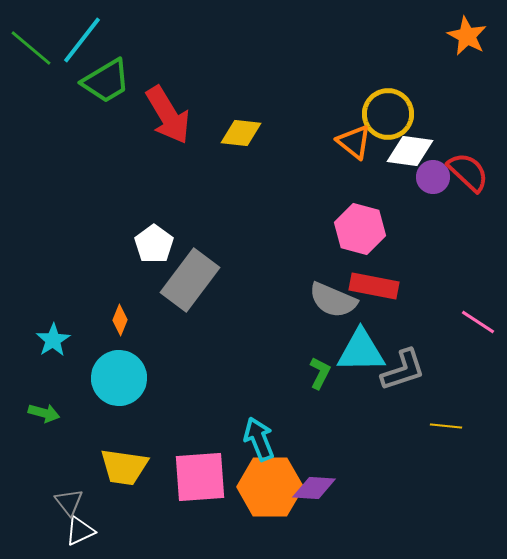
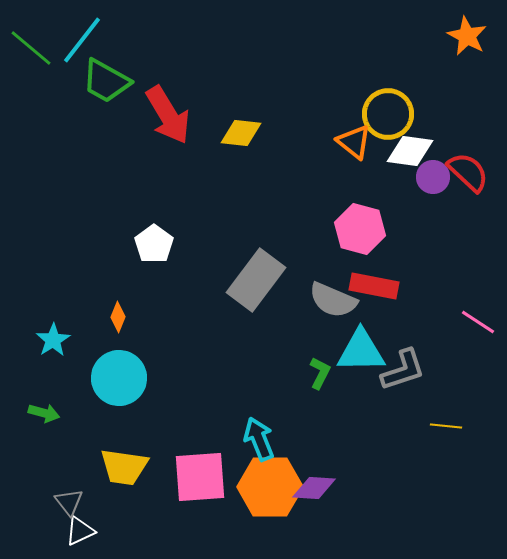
green trapezoid: rotated 60 degrees clockwise
gray rectangle: moved 66 px right
orange diamond: moved 2 px left, 3 px up
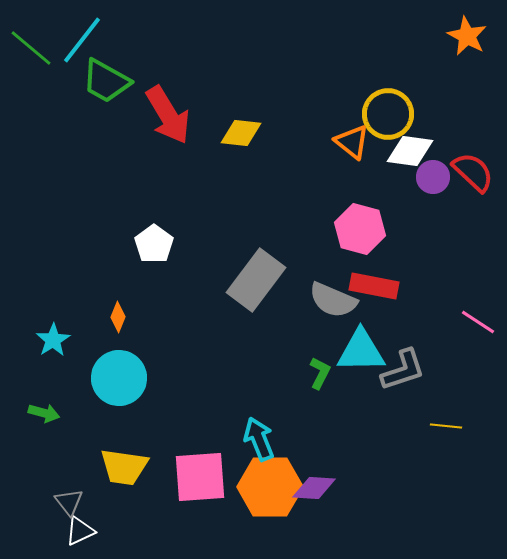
orange triangle: moved 2 px left
red semicircle: moved 5 px right
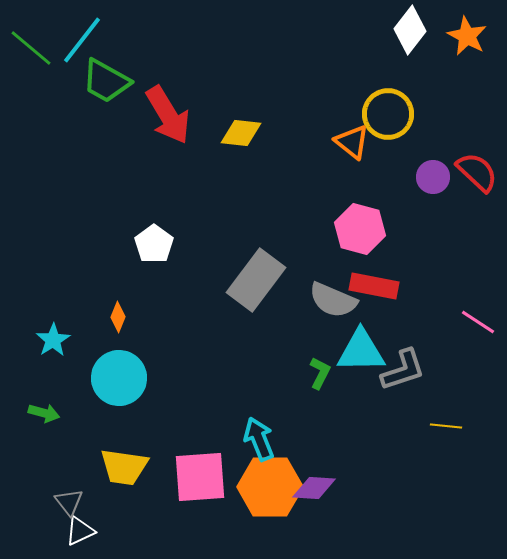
white diamond: moved 121 px up; rotated 60 degrees counterclockwise
red semicircle: moved 4 px right
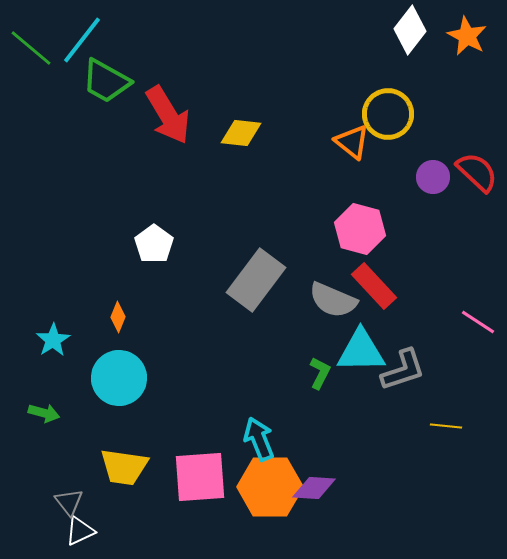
red rectangle: rotated 36 degrees clockwise
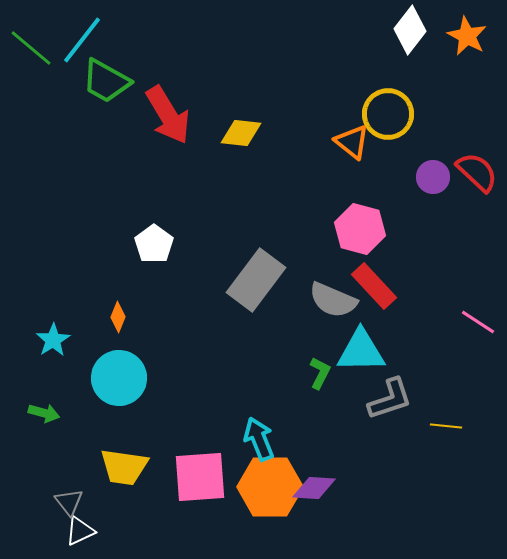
gray L-shape: moved 13 px left, 29 px down
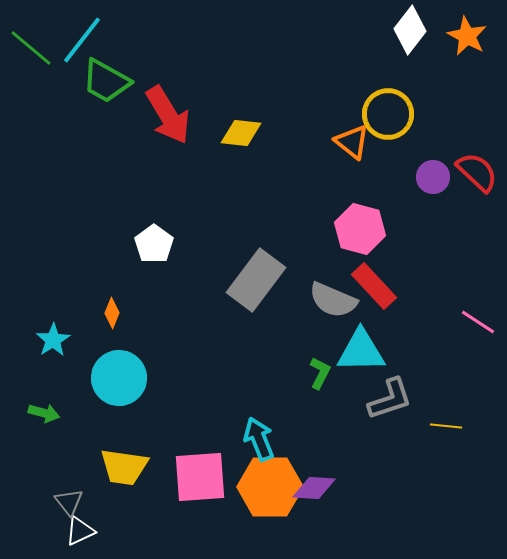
orange diamond: moved 6 px left, 4 px up
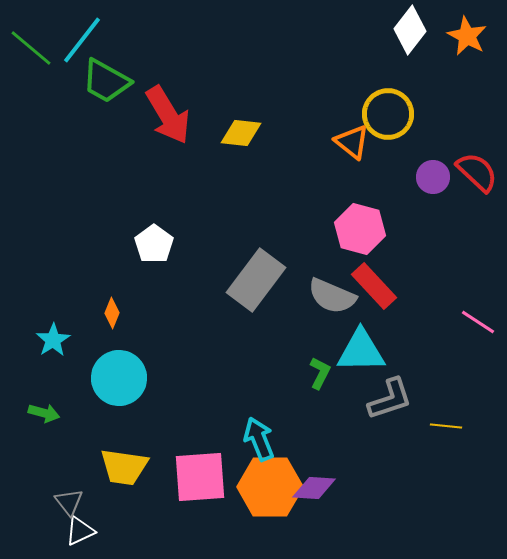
gray semicircle: moved 1 px left, 4 px up
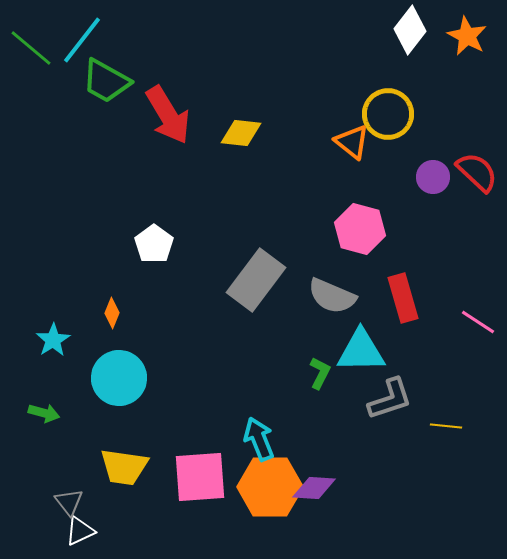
red rectangle: moved 29 px right, 12 px down; rotated 27 degrees clockwise
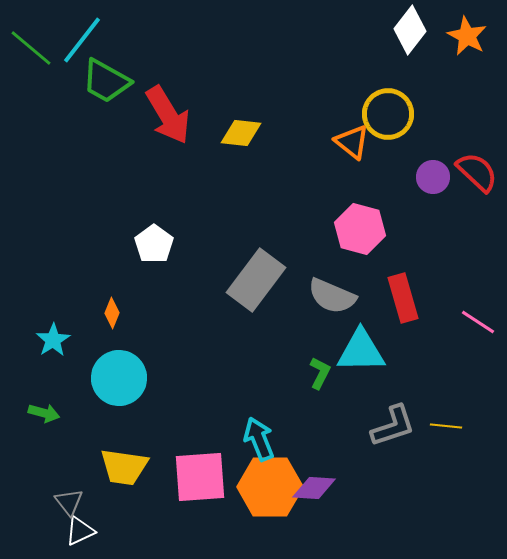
gray L-shape: moved 3 px right, 27 px down
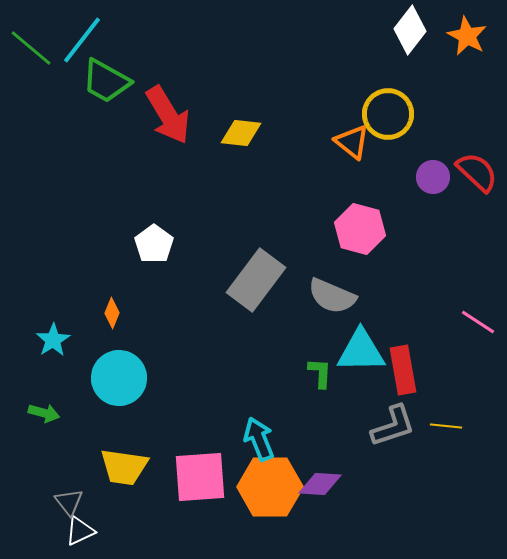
red rectangle: moved 72 px down; rotated 6 degrees clockwise
green L-shape: rotated 24 degrees counterclockwise
purple diamond: moved 6 px right, 4 px up
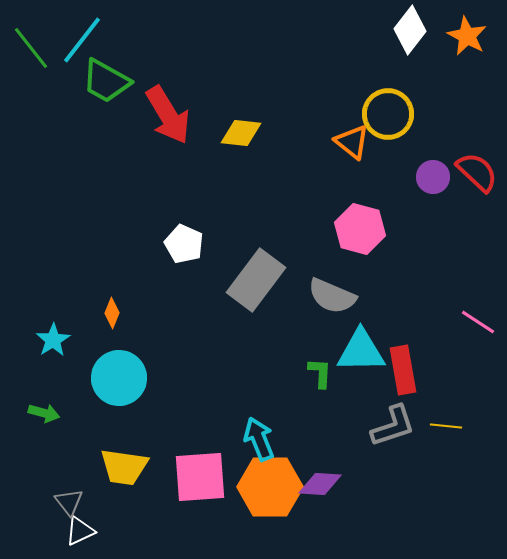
green line: rotated 12 degrees clockwise
white pentagon: moved 30 px right; rotated 12 degrees counterclockwise
